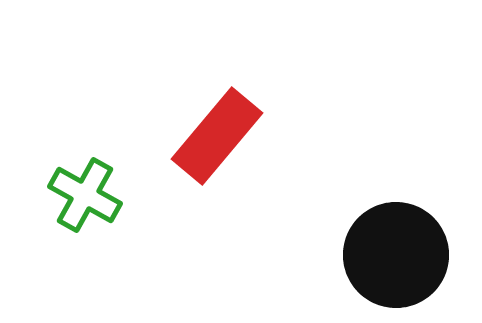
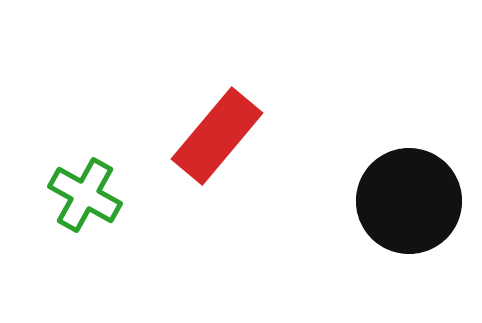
black circle: moved 13 px right, 54 px up
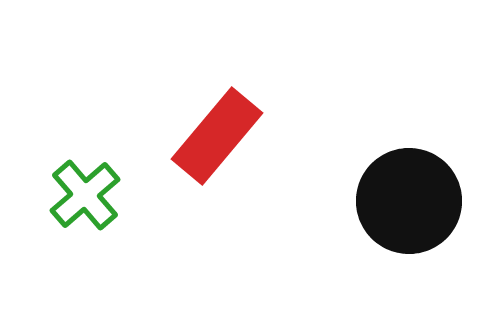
green cross: rotated 20 degrees clockwise
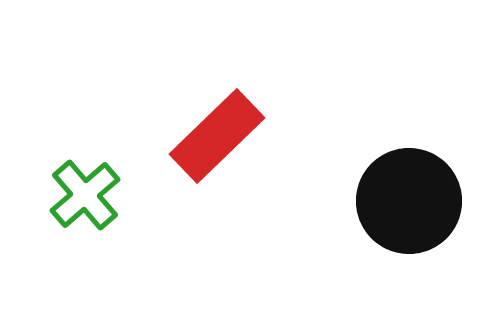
red rectangle: rotated 6 degrees clockwise
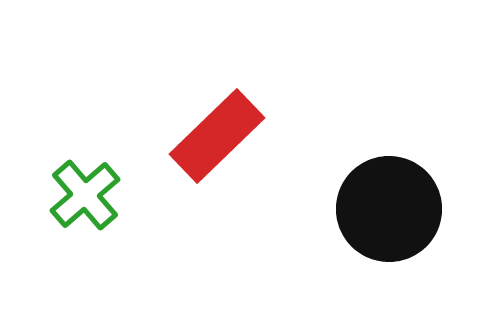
black circle: moved 20 px left, 8 px down
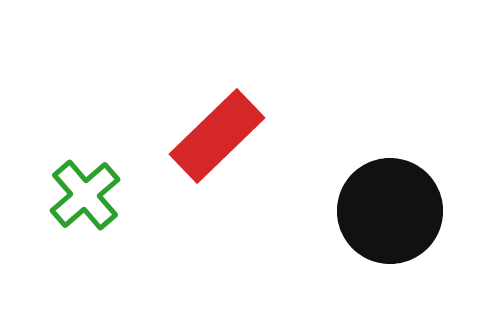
black circle: moved 1 px right, 2 px down
